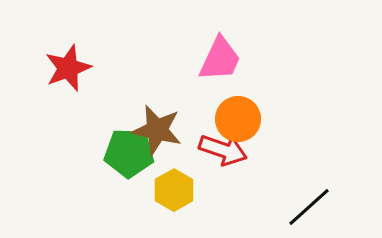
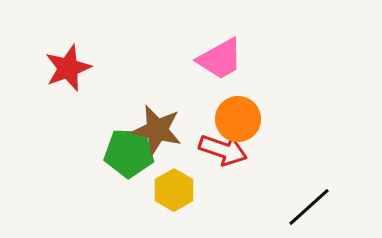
pink trapezoid: rotated 36 degrees clockwise
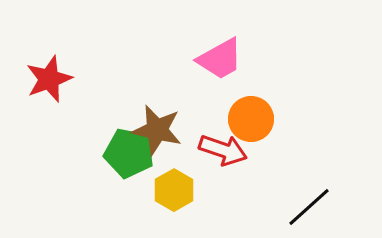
red star: moved 19 px left, 11 px down
orange circle: moved 13 px right
green pentagon: rotated 9 degrees clockwise
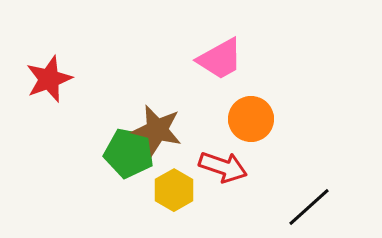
red arrow: moved 17 px down
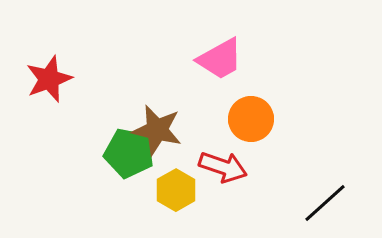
yellow hexagon: moved 2 px right
black line: moved 16 px right, 4 px up
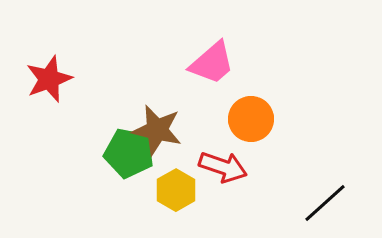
pink trapezoid: moved 8 px left, 4 px down; rotated 12 degrees counterclockwise
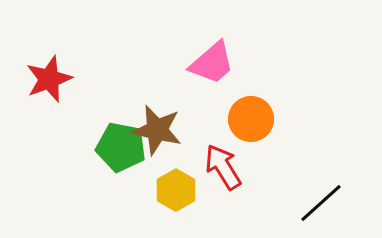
green pentagon: moved 8 px left, 6 px up
red arrow: rotated 141 degrees counterclockwise
black line: moved 4 px left
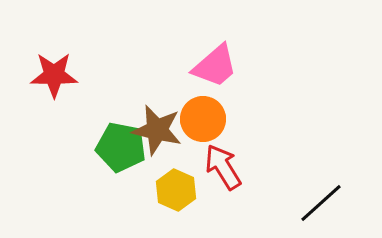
pink trapezoid: moved 3 px right, 3 px down
red star: moved 5 px right, 4 px up; rotated 21 degrees clockwise
orange circle: moved 48 px left
yellow hexagon: rotated 6 degrees counterclockwise
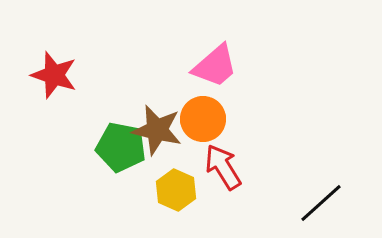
red star: rotated 18 degrees clockwise
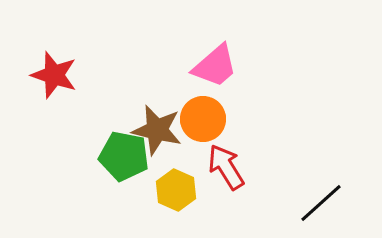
green pentagon: moved 3 px right, 9 px down
red arrow: moved 3 px right
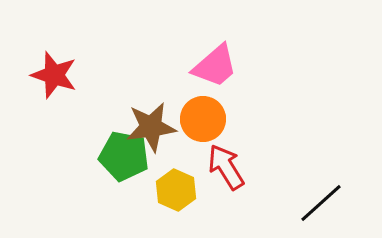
brown star: moved 6 px left, 3 px up; rotated 21 degrees counterclockwise
